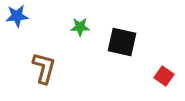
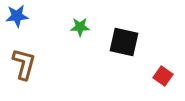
black square: moved 2 px right
brown L-shape: moved 20 px left, 4 px up
red square: moved 1 px left
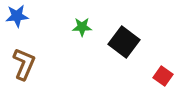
green star: moved 2 px right
black square: rotated 24 degrees clockwise
brown L-shape: rotated 8 degrees clockwise
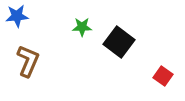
black square: moved 5 px left
brown L-shape: moved 4 px right, 3 px up
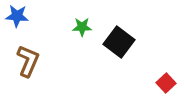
blue star: rotated 10 degrees clockwise
red square: moved 3 px right, 7 px down; rotated 12 degrees clockwise
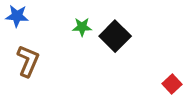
black square: moved 4 px left, 6 px up; rotated 8 degrees clockwise
red square: moved 6 px right, 1 px down
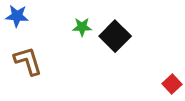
brown L-shape: rotated 40 degrees counterclockwise
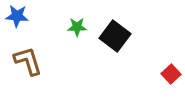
green star: moved 5 px left
black square: rotated 8 degrees counterclockwise
red square: moved 1 px left, 10 px up
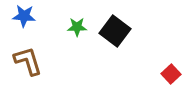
blue star: moved 7 px right
black square: moved 5 px up
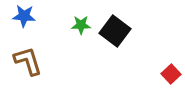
green star: moved 4 px right, 2 px up
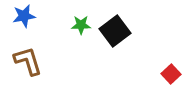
blue star: rotated 15 degrees counterclockwise
black square: rotated 16 degrees clockwise
